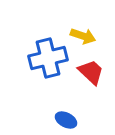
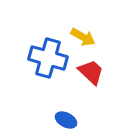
yellow arrow: moved 1 px down; rotated 10 degrees clockwise
blue cross: rotated 30 degrees clockwise
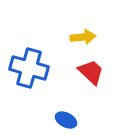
yellow arrow: rotated 35 degrees counterclockwise
blue cross: moved 19 px left, 10 px down
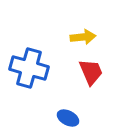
red trapezoid: rotated 24 degrees clockwise
blue ellipse: moved 2 px right, 2 px up
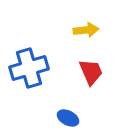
yellow arrow: moved 3 px right, 7 px up
blue cross: rotated 33 degrees counterclockwise
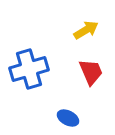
yellow arrow: rotated 25 degrees counterclockwise
blue cross: moved 1 px down
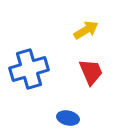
blue ellipse: rotated 15 degrees counterclockwise
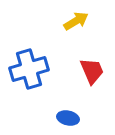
yellow arrow: moved 10 px left, 9 px up
red trapezoid: moved 1 px right, 1 px up
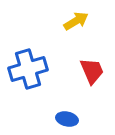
blue cross: moved 1 px left
blue ellipse: moved 1 px left, 1 px down
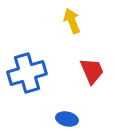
yellow arrow: moved 4 px left; rotated 80 degrees counterclockwise
blue cross: moved 1 px left, 4 px down
